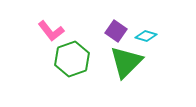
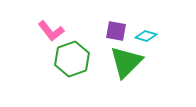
purple square: rotated 25 degrees counterclockwise
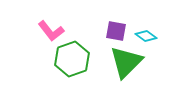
cyan diamond: rotated 20 degrees clockwise
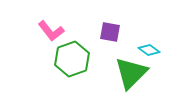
purple square: moved 6 px left, 1 px down
cyan diamond: moved 3 px right, 14 px down
green triangle: moved 5 px right, 11 px down
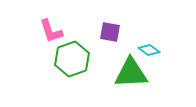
pink L-shape: rotated 20 degrees clockwise
green triangle: rotated 42 degrees clockwise
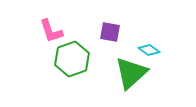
green triangle: rotated 39 degrees counterclockwise
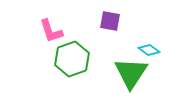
purple square: moved 11 px up
green triangle: rotated 15 degrees counterclockwise
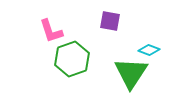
cyan diamond: rotated 15 degrees counterclockwise
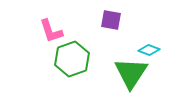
purple square: moved 1 px right, 1 px up
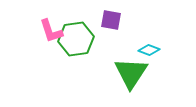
green hexagon: moved 4 px right, 20 px up; rotated 12 degrees clockwise
